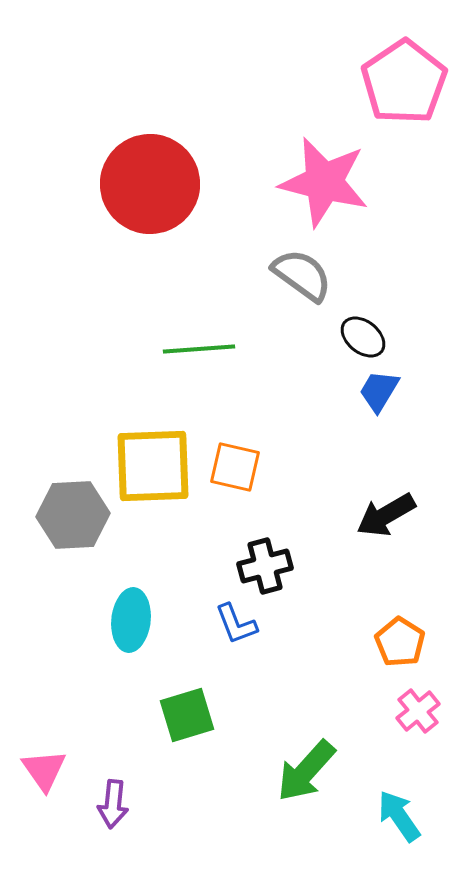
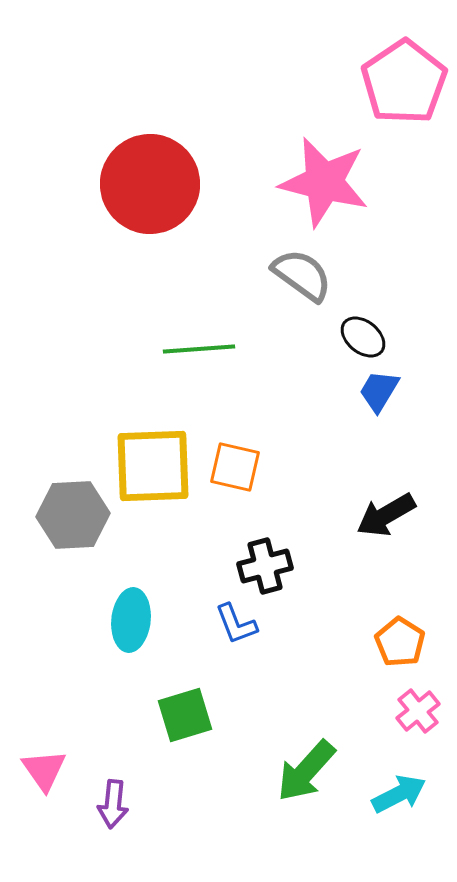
green square: moved 2 px left
cyan arrow: moved 22 px up; rotated 98 degrees clockwise
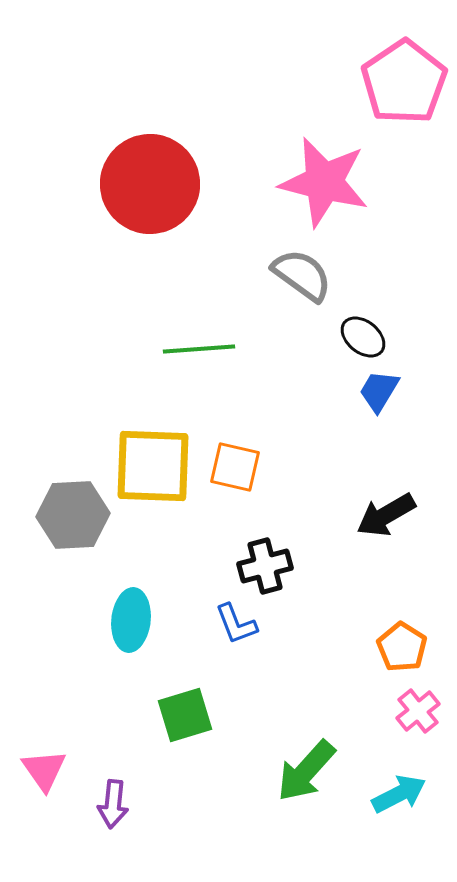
yellow square: rotated 4 degrees clockwise
orange pentagon: moved 2 px right, 5 px down
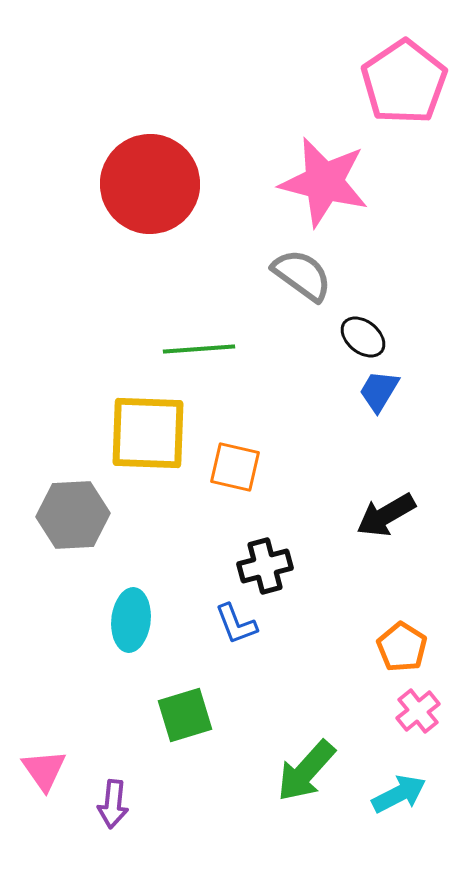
yellow square: moved 5 px left, 33 px up
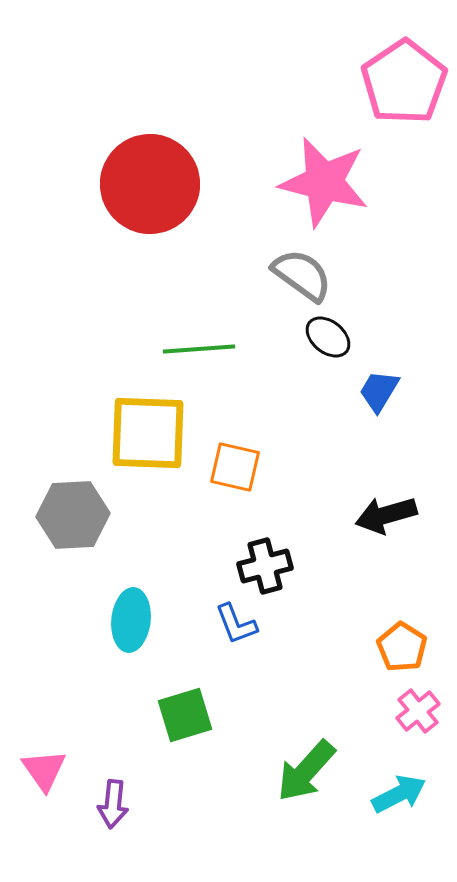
black ellipse: moved 35 px left
black arrow: rotated 14 degrees clockwise
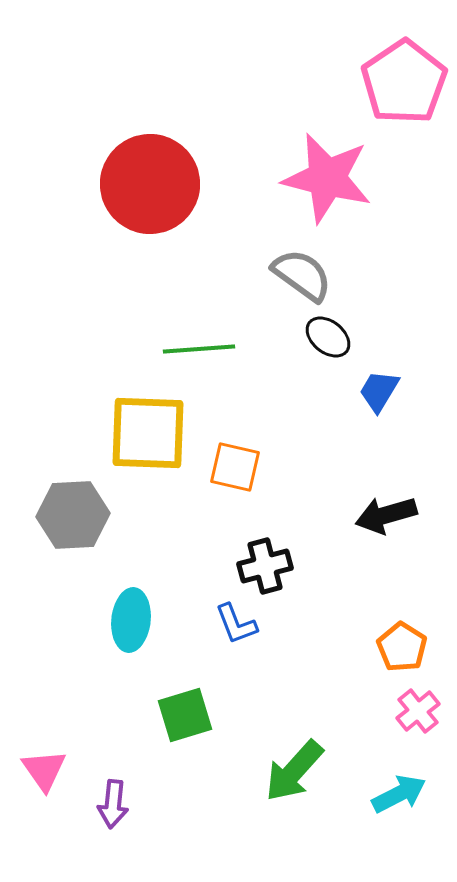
pink star: moved 3 px right, 4 px up
green arrow: moved 12 px left
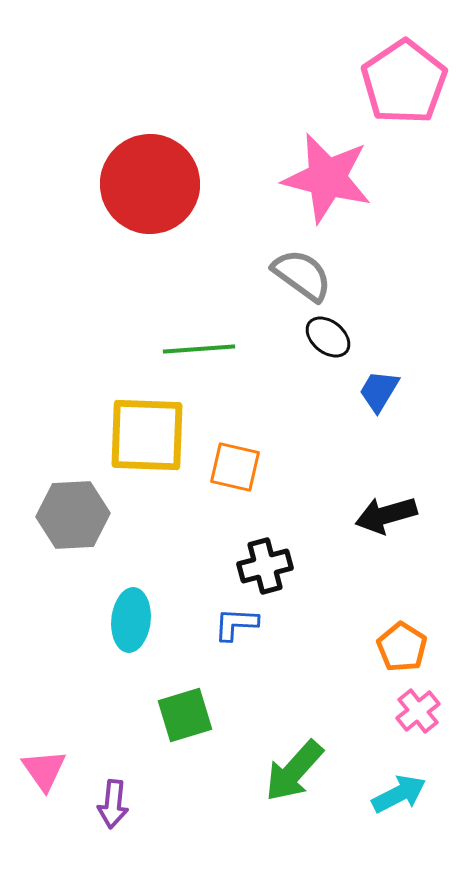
yellow square: moved 1 px left, 2 px down
blue L-shape: rotated 114 degrees clockwise
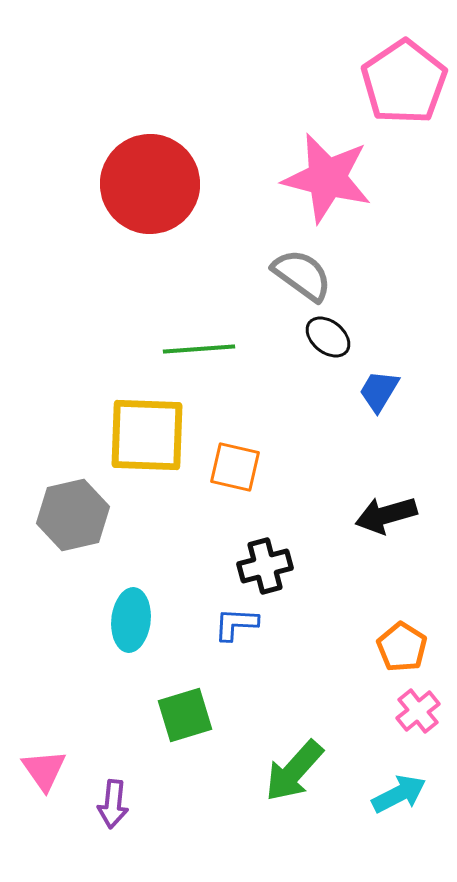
gray hexagon: rotated 10 degrees counterclockwise
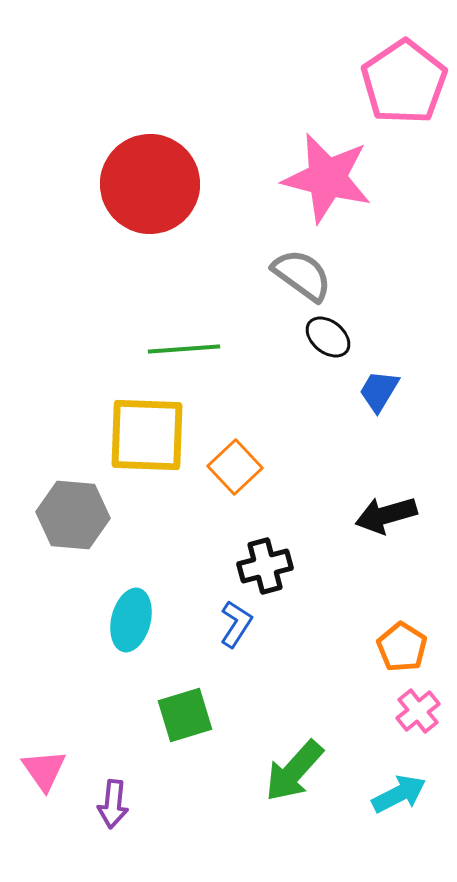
green line: moved 15 px left
orange square: rotated 34 degrees clockwise
gray hexagon: rotated 18 degrees clockwise
cyan ellipse: rotated 8 degrees clockwise
blue L-shape: rotated 120 degrees clockwise
